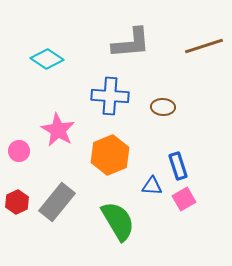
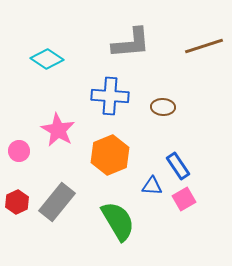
blue rectangle: rotated 16 degrees counterclockwise
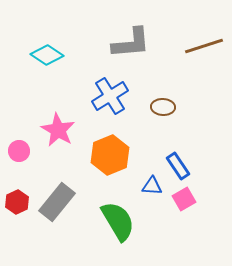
cyan diamond: moved 4 px up
blue cross: rotated 36 degrees counterclockwise
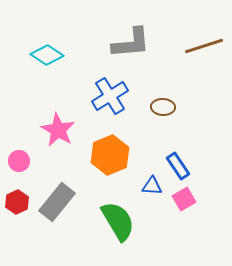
pink circle: moved 10 px down
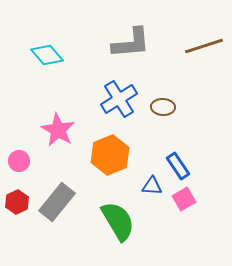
cyan diamond: rotated 16 degrees clockwise
blue cross: moved 9 px right, 3 px down
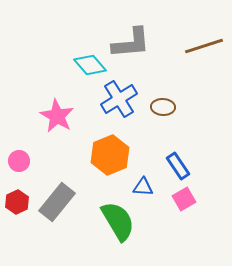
cyan diamond: moved 43 px right, 10 px down
pink star: moved 1 px left, 14 px up
blue triangle: moved 9 px left, 1 px down
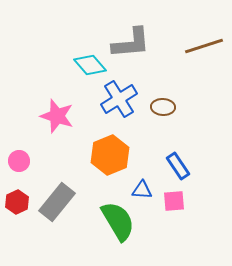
pink star: rotated 12 degrees counterclockwise
blue triangle: moved 1 px left, 3 px down
pink square: moved 10 px left, 2 px down; rotated 25 degrees clockwise
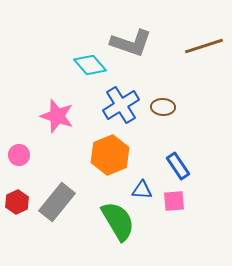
gray L-shape: rotated 24 degrees clockwise
blue cross: moved 2 px right, 6 px down
pink circle: moved 6 px up
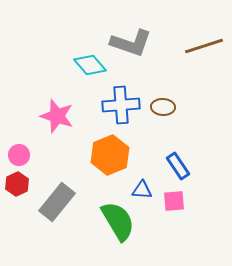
blue cross: rotated 27 degrees clockwise
red hexagon: moved 18 px up
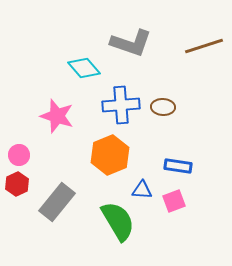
cyan diamond: moved 6 px left, 3 px down
blue rectangle: rotated 48 degrees counterclockwise
pink square: rotated 15 degrees counterclockwise
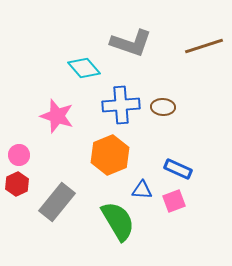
blue rectangle: moved 3 px down; rotated 16 degrees clockwise
